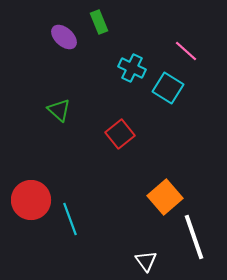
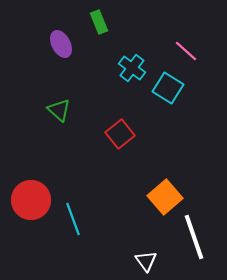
purple ellipse: moved 3 px left, 7 px down; rotated 20 degrees clockwise
cyan cross: rotated 12 degrees clockwise
cyan line: moved 3 px right
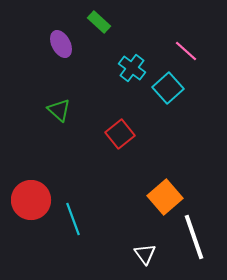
green rectangle: rotated 25 degrees counterclockwise
cyan square: rotated 16 degrees clockwise
white triangle: moved 1 px left, 7 px up
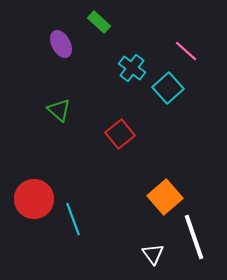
red circle: moved 3 px right, 1 px up
white triangle: moved 8 px right
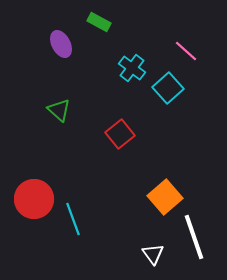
green rectangle: rotated 15 degrees counterclockwise
